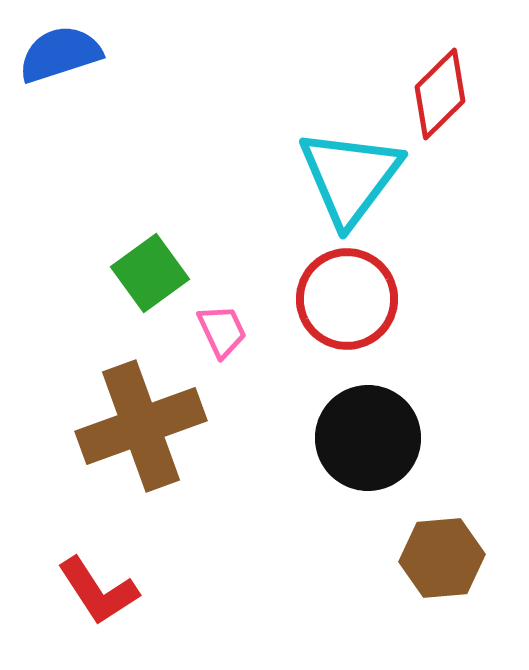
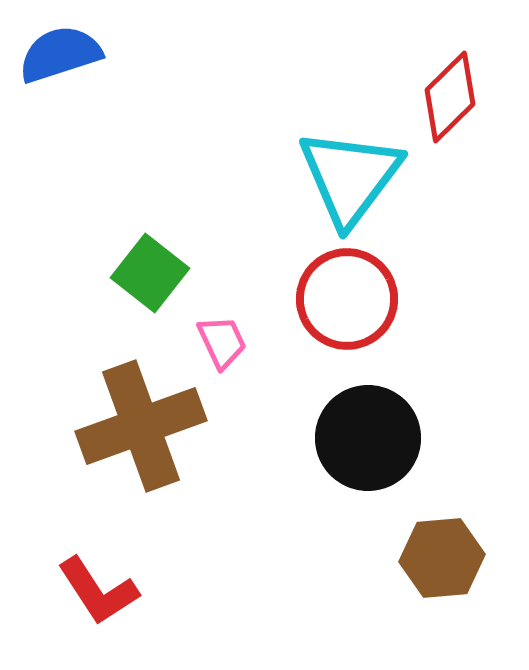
red diamond: moved 10 px right, 3 px down
green square: rotated 16 degrees counterclockwise
pink trapezoid: moved 11 px down
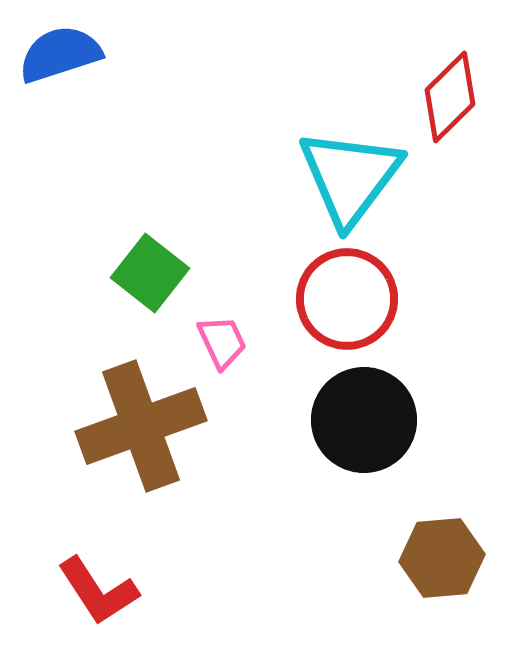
black circle: moved 4 px left, 18 px up
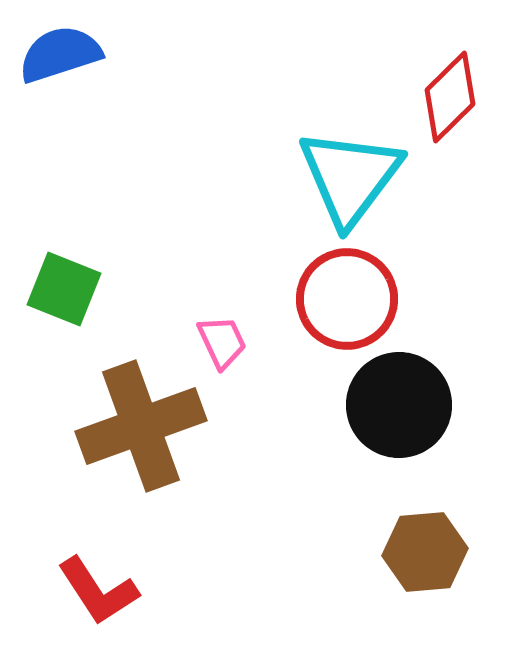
green square: moved 86 px left, 16 px down; rotated 16 degrees counterclockwise
black circle: moved 35 px right, 15 px up
brown hexagon: moved 17 px left, 6 px up
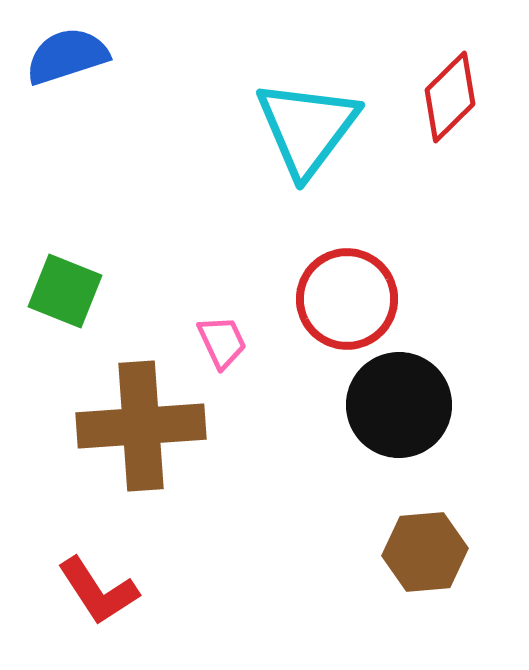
blue semicircle: moved 7 px right, 2 px down
cyan triangle: moved 43 px left, 49 px up
green square: moved 1 px right, 2 px down
brown cross: rotated 16 degrees clockwise
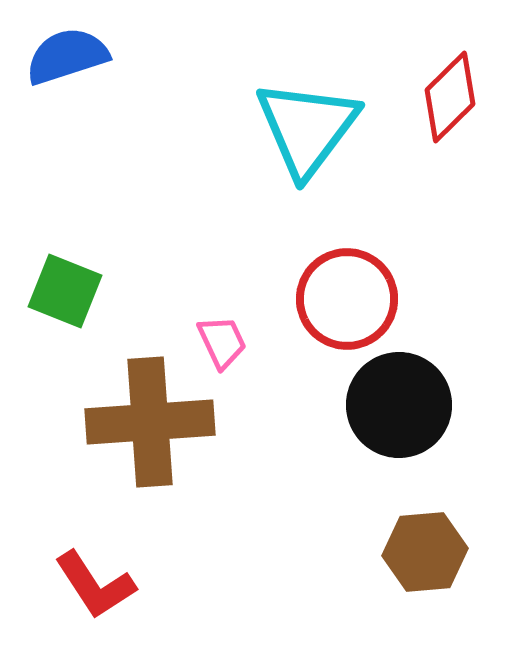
brown cross: moved 9 px right, 4 px up
red L-shape: moved 3 px left, 6 px up
